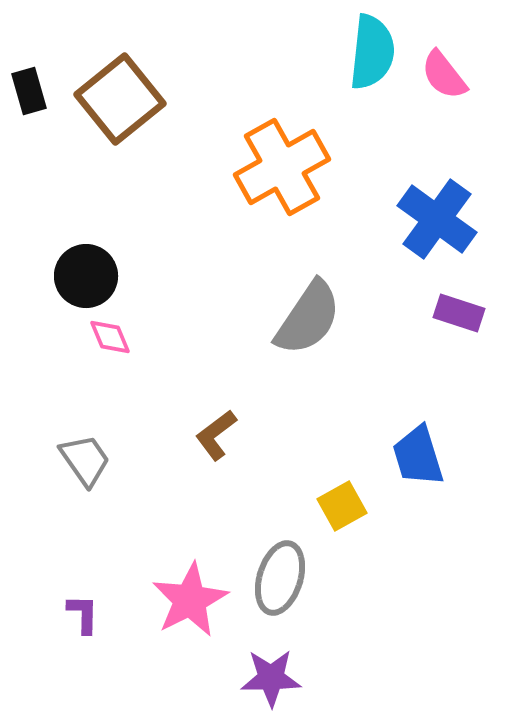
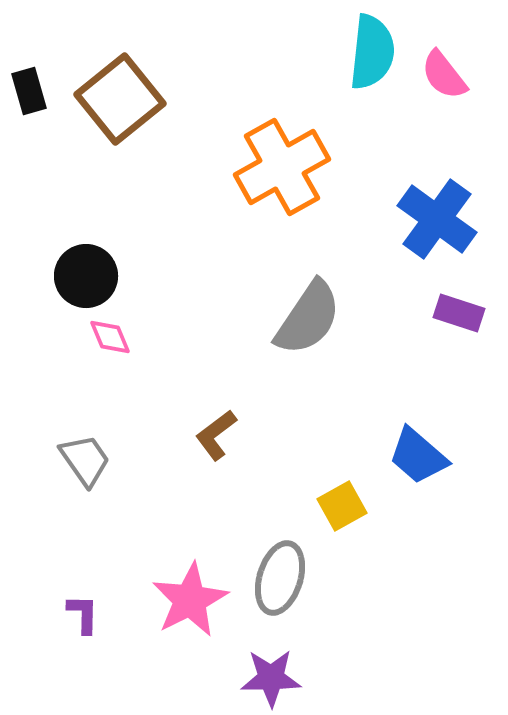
blue trapezoid: rotated 32 degrees counterclockwise
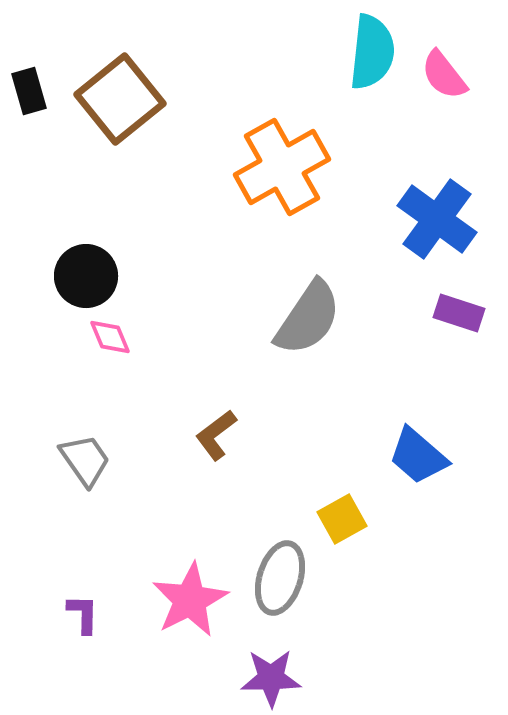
yellow square: moved 13 px down
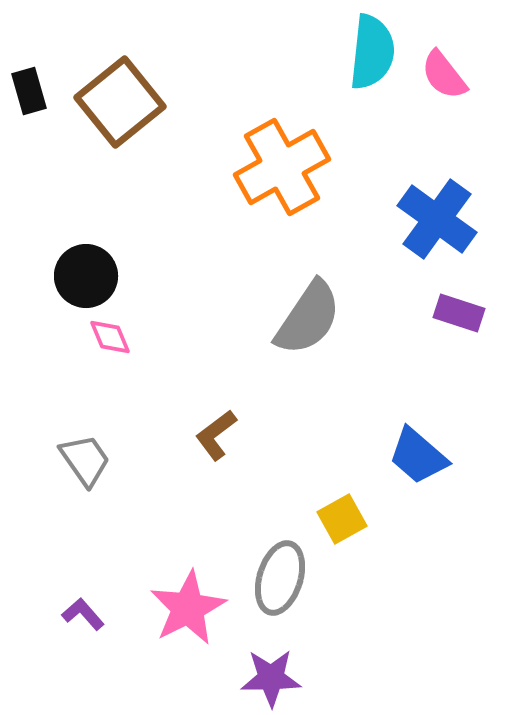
brown square: moved 3 px down
pink star: moved 2 px left, 8 px down
purple L-shape: rotated 42 degrees counterclockwise
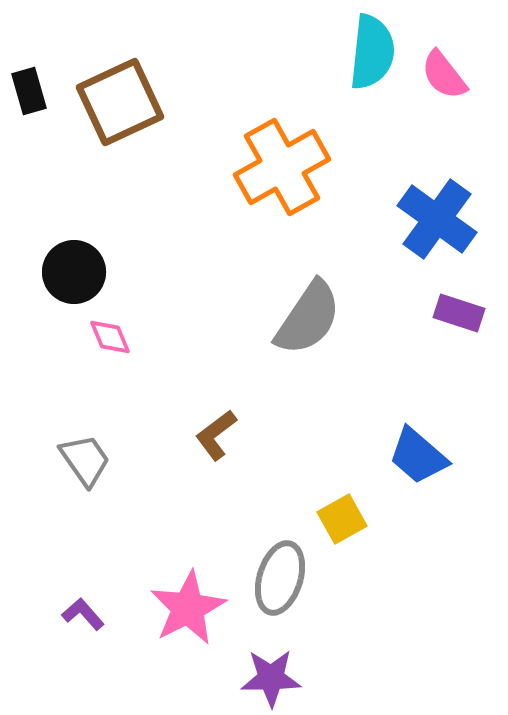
brown square: rotated 14 degrees clockwise
black circle: moved 12 px left, 4 px up
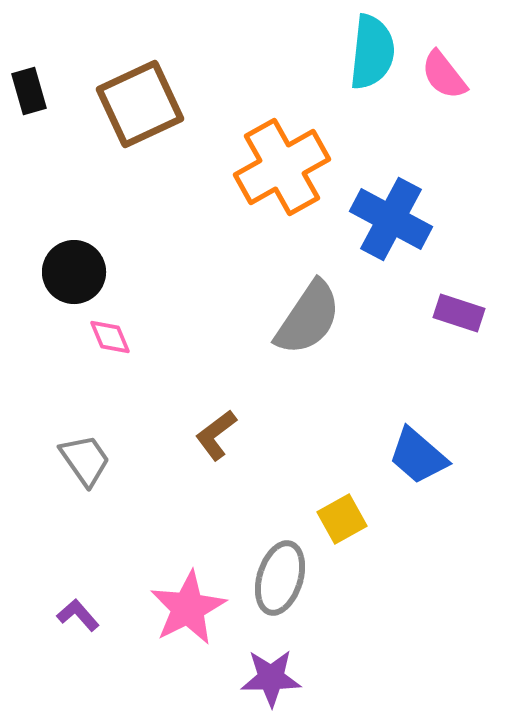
brown square: moved 20 px right, 2 px down
blue cross: moved 46 px left; rotated 8 degrees counterclockwise
purple L-shape: moved 5 px left, 1 px down
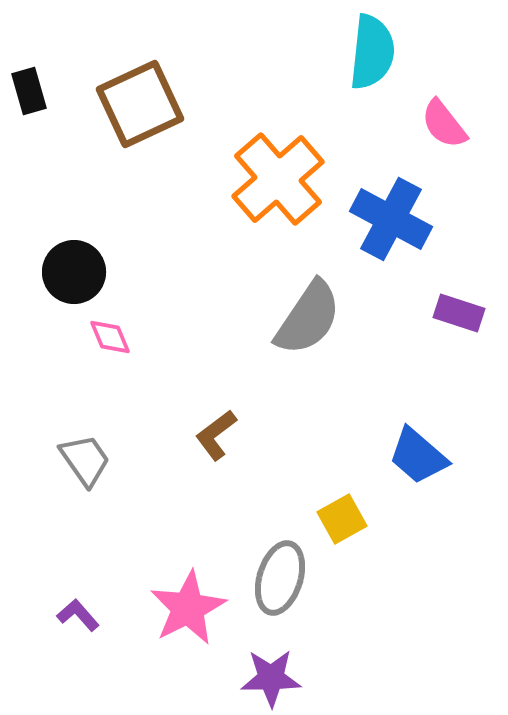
pink semicircle: moved 49 px down
orange cross: moved 4 px left, 12 px down; rotated 12 degrees counterclockwise
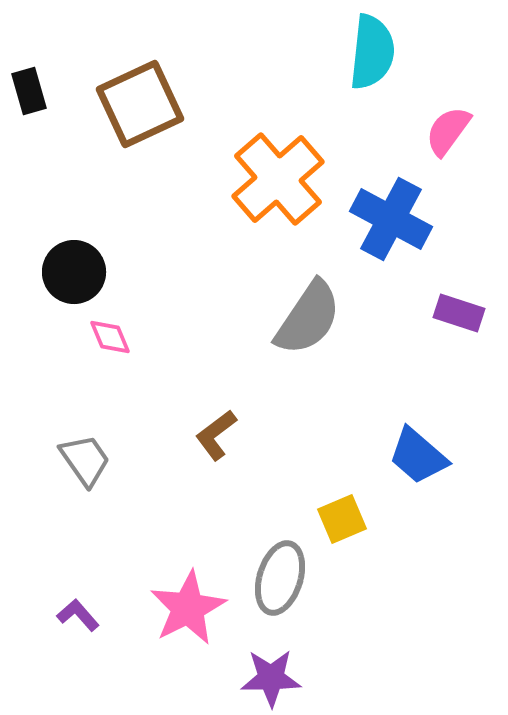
pink semicircle: moved 4 px right, 7 px down; rotated 74 degrees clockwise
yellow square: rotated 6 degrees clockwise
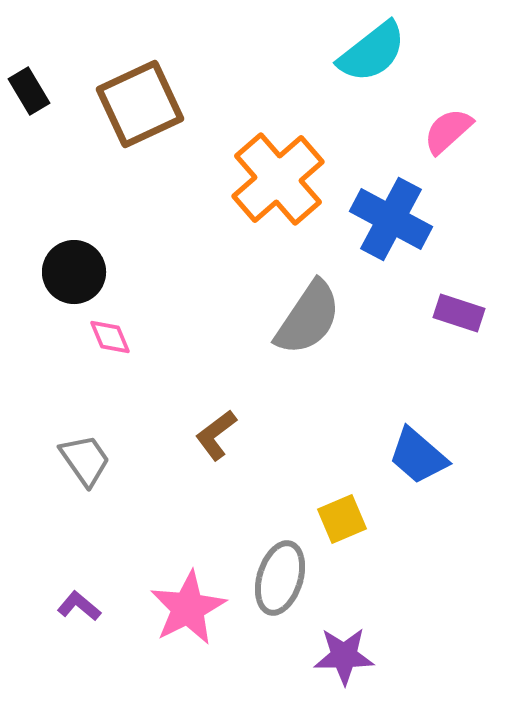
cyan semicircle: rotated 46 degrees clockwise
black rectangle: rotated 15 degrees counterclockwise
pink semicircle: rotated 12 degrees clockwise
purple L-shape: moved 1 px right, 9 px up; rotated 9 degrees counterclockwise
purple star: moved 73 px right, 22 px up
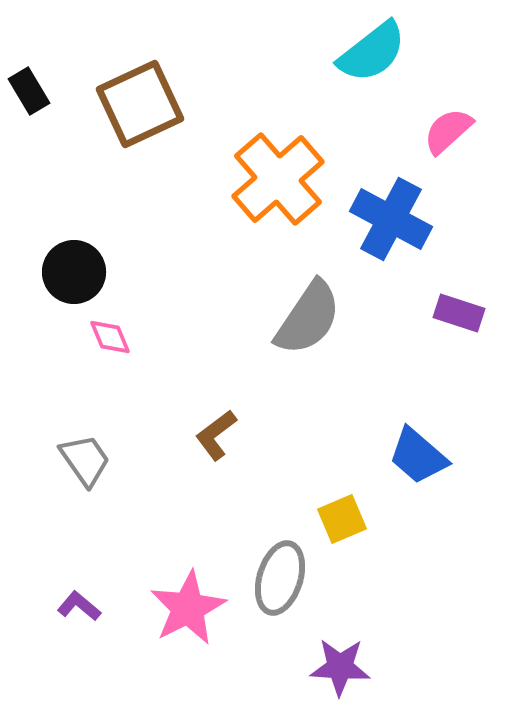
purple star: moved 4 px left, 11 px down; rotated 4 degrees clockwise
